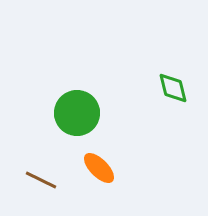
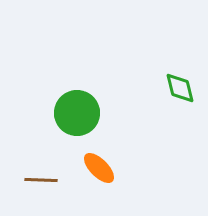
green diamond: moved 7 px right
brown line: rotated 24 degrees counterclockwise
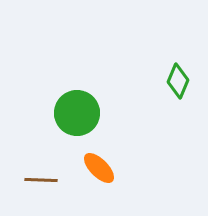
green diamond: moved 2 px left, 7 px up; rotated 36 degrees clockwise
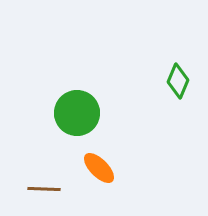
brown line: moved 3 px right, 9 px down
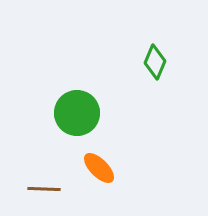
green diamond: moved 23 px left, 19 px up
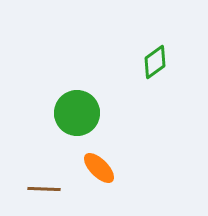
green diamond: rotated 32 degrees clockwise
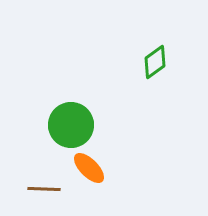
green circle: moved 6 px left, 12 px down
orange ellipse: moved 10 px left
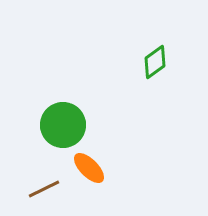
green circle: moved 8 px left
brown line: rotated 28 degrees counterclockwise
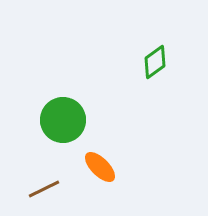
green circle: moved 5 px up
orange ellipse: moved 11 px right, 1 px up
